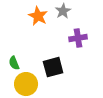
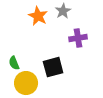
yellow circle: moved 1 px up
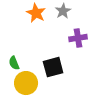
orange star: moved 2 px left, 3 px up
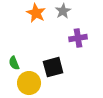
yellow circle: moved 3 px right
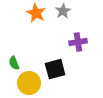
purple cross: moved 4 px down
black square: moved 2 px right, 2 px down
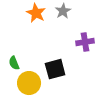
purple cross: moved 7 px right
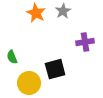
green semicircle: moved 2 px left, 6 px up
